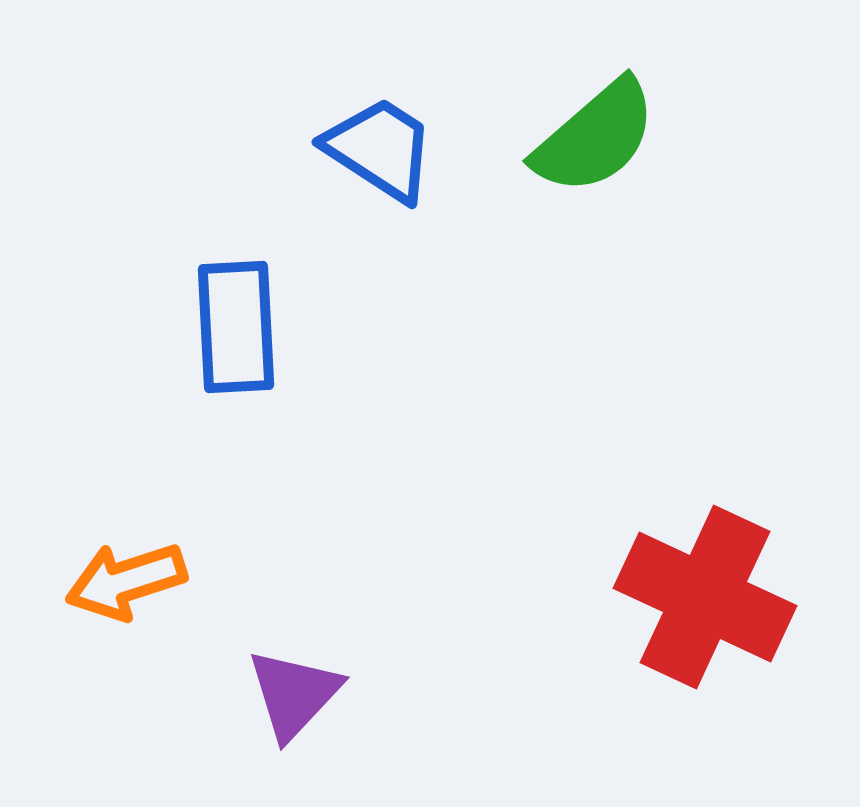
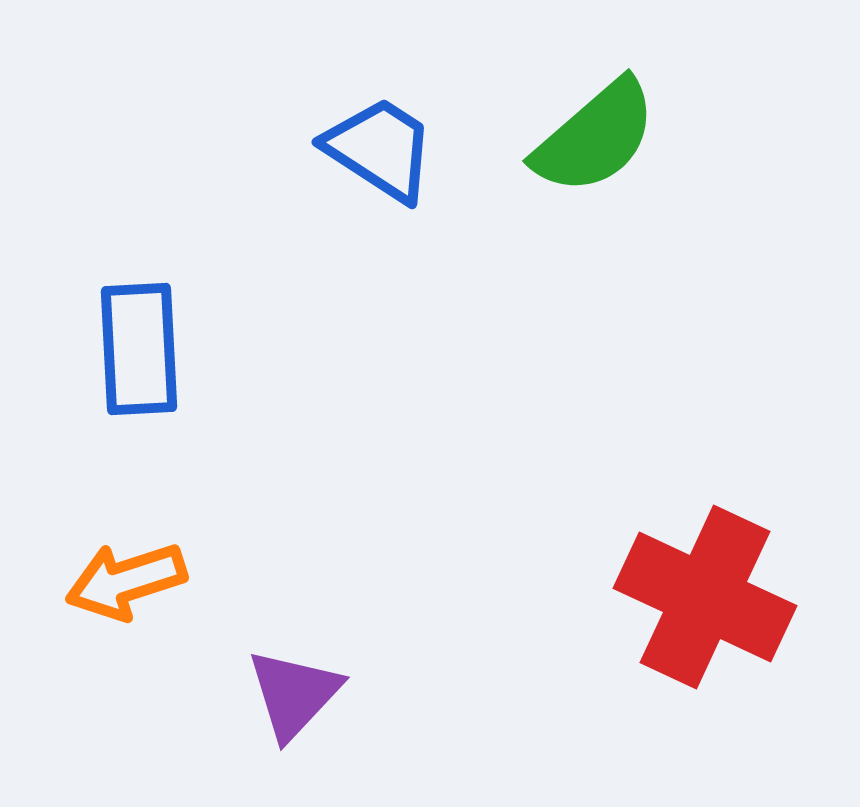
blue rectangle: moved 97 px left, 22 px down
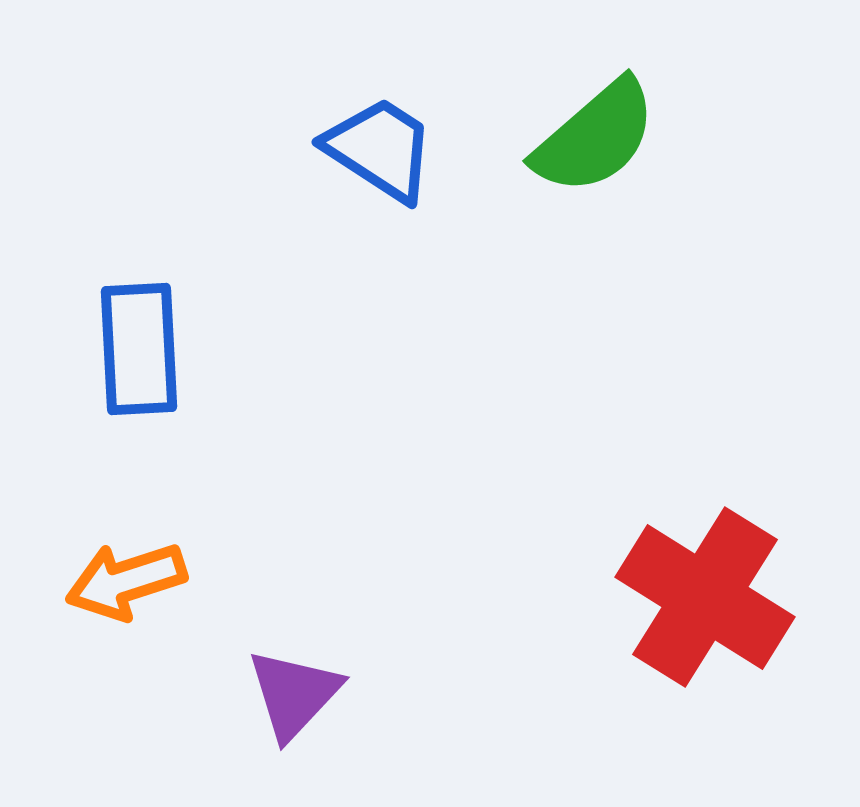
red cross: rotated 7 degrees clockwise
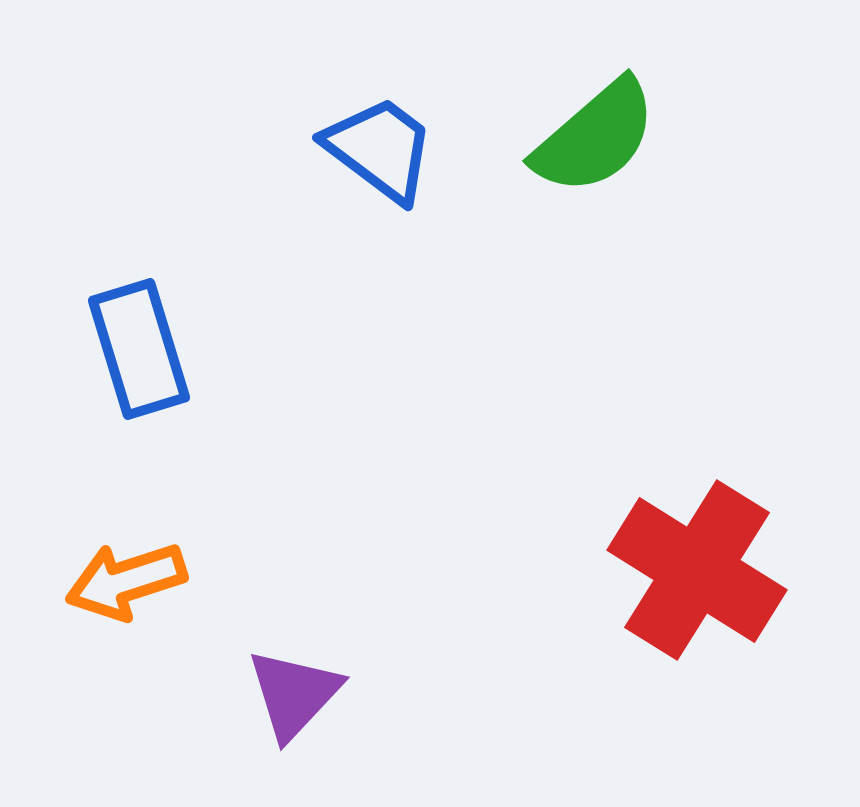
blue trapezoid: rotated 4 degrees clockwise
blue rectangle: rotated 14 degrees counterclockwise
red cross: moved 8 px left, 27 px up
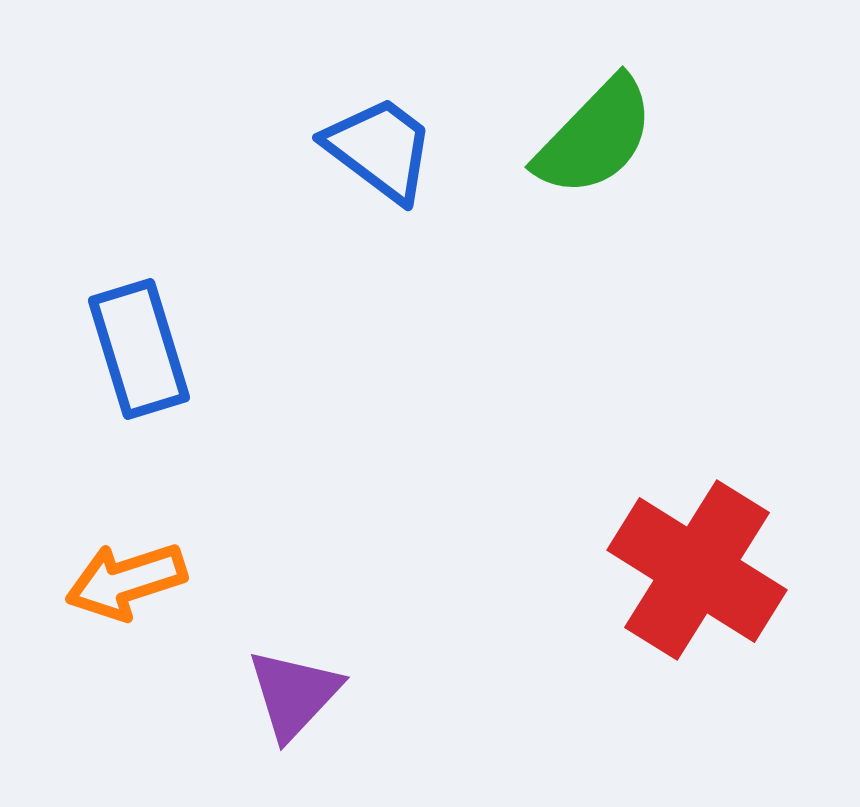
green semicircle: rotated 5 degrees counterclockwise
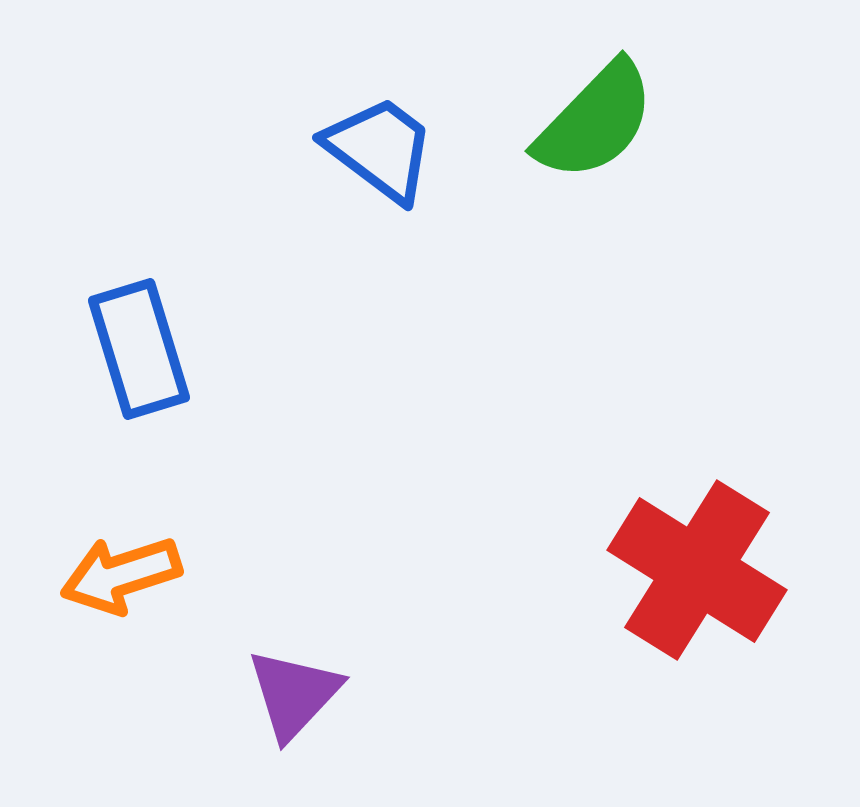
green semicircle: moved 16 px up
orange arrow: moved 5 px left, 6 px up
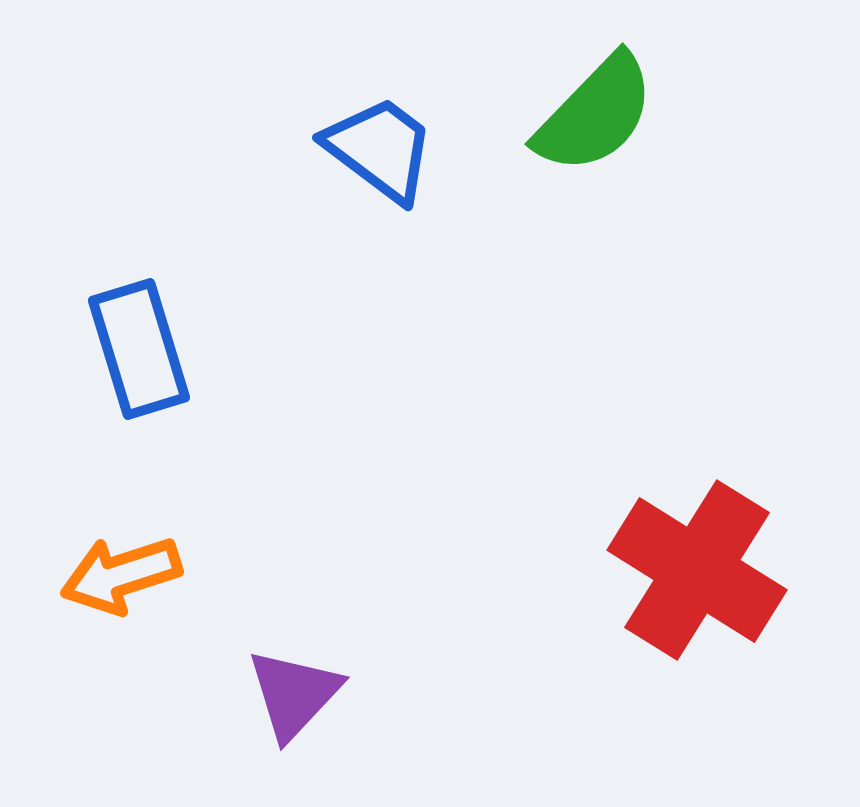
green semicircle: moved 7 px up
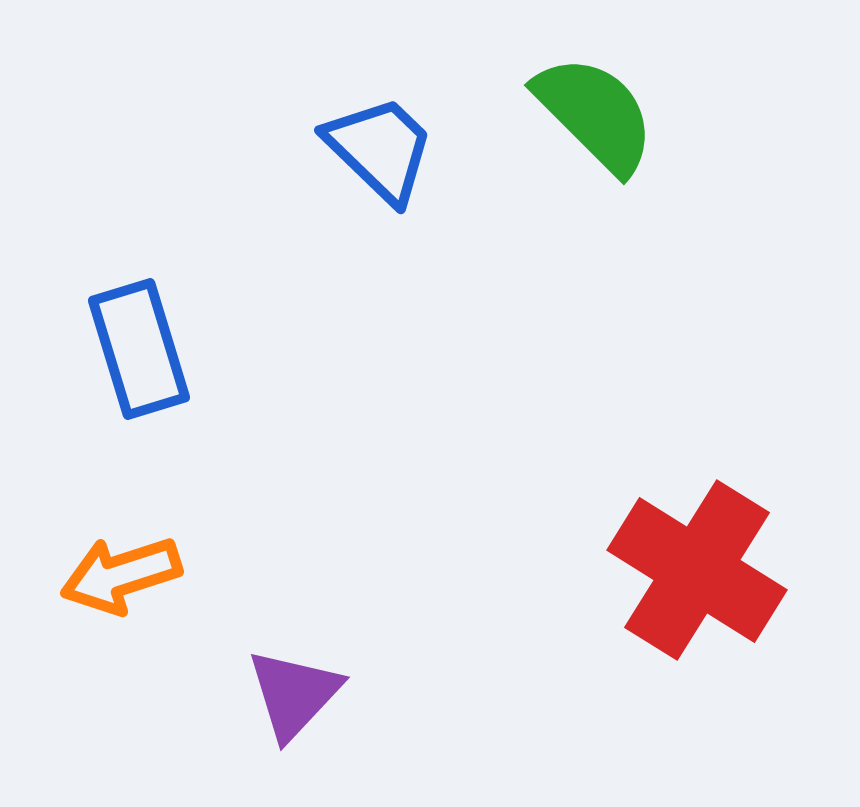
green semicircle: rotated 89 degrees counterclockwise
blue trapezoid: rotated 7 degrees clockwise
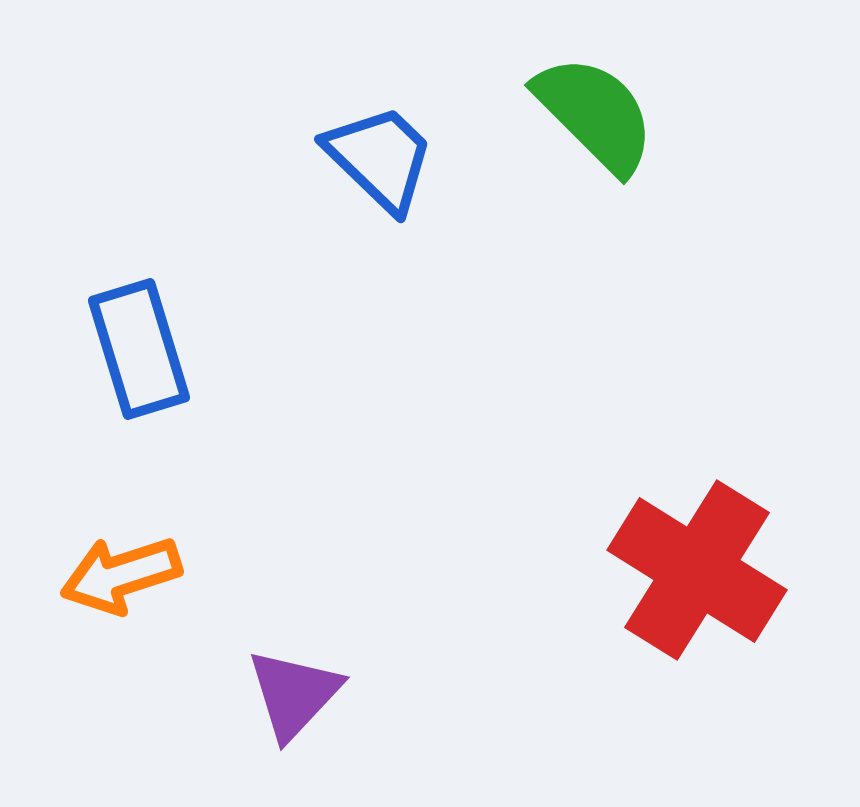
blue trapezoid: moved 9 px down
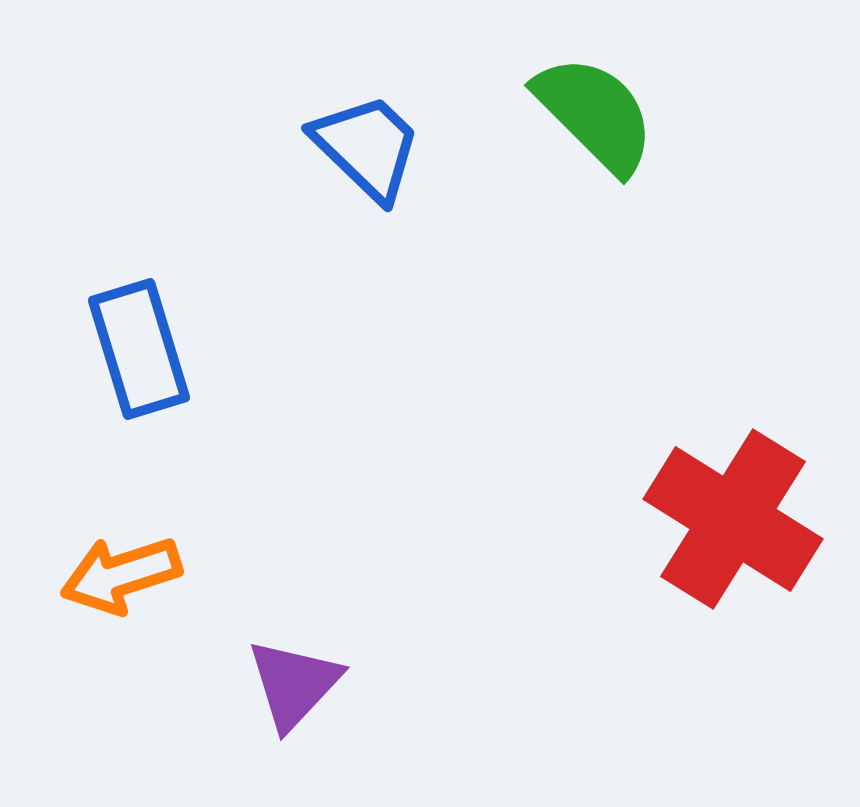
blue trapezoid: moved 13 px left, 11 px up
red cross: moved 36 px right, 51 px up
purple triangle: moved 10 px up
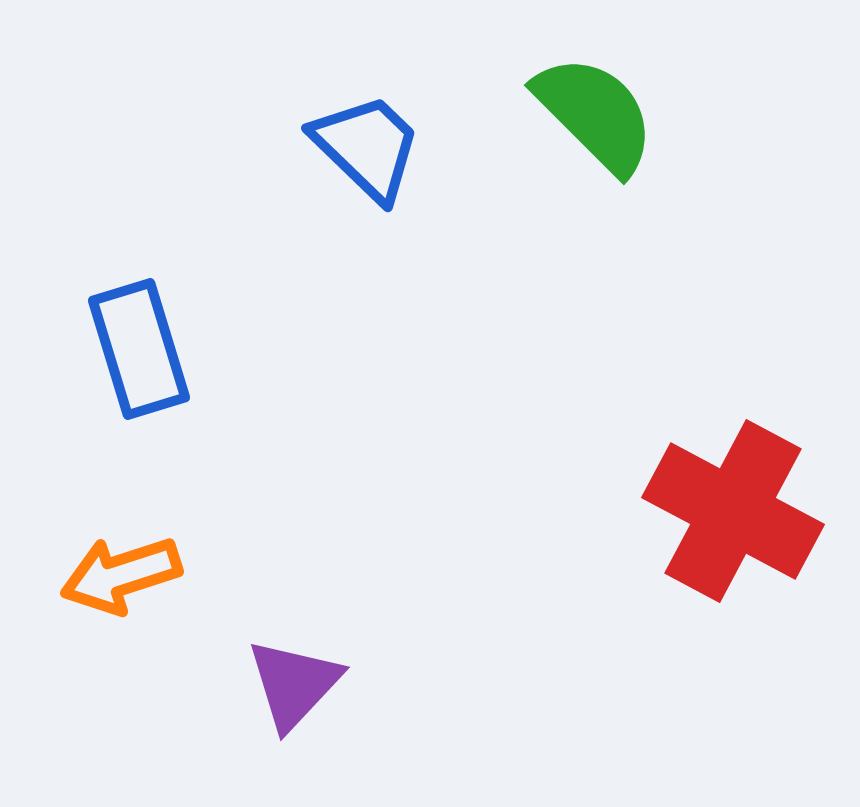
red cross: moved 8 px up; rotated 4 degrees counterclockwise
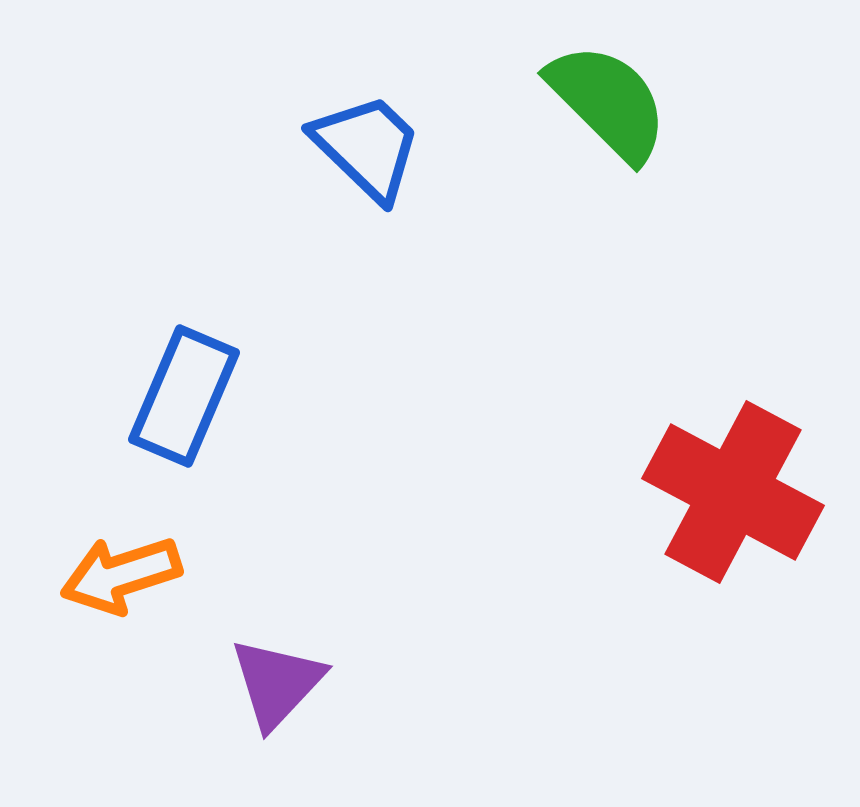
green semicircle: moved 13 px right, 12 px up
blue rectangle: moved 45 px right, 47 px down; rotated 40 degrees clockwise
red cross: moved 19 px up
purple triangle: moved 17 px left, 1 px up
